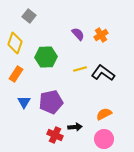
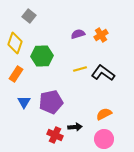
purple semicircle: rotated 64 degrees counterclockwise
green hexagon: moved 4 px left, 1 px up
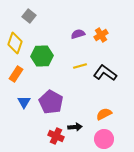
yellow line: moved 3 px up
black L-shape: moved 2 px right
purple pentagon: rotated 30 degrees counterclockwise
red cross: moved 1 px right, 1 px down
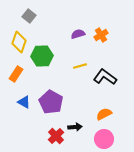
yellow diamond: moved 4 px right, 1 px up
black L-shape: moved 4 px down
blue triangle: rotated 32 degrees counterclockwise
red cross: rotated 21 degrees clockwise
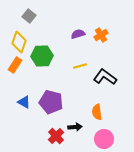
orange rectangle: moved 1 px left, 9 px up
purple pentagon: rotated 15 degrees counterclockwise
orange semicircle: moved 7 px left, 2 px up; rotated 70 degrees counterclockwise
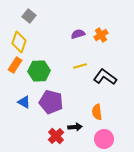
green hexagon: moved 3 px left, 15 px down
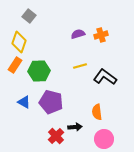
orange cross: rotated 16 degrees clockwise
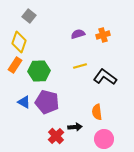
orange cross: moved 2 px right
purple pentagon: moved 4 px left
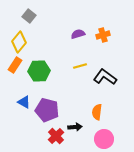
yellow diamond: rotated 20 degrees clockwise
purple pentagon: moved 8 px down
orange semicircle: rotated 14 degrees clockwise
